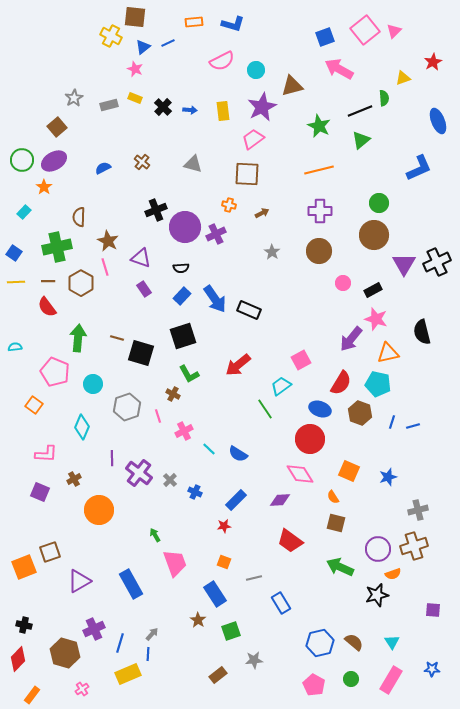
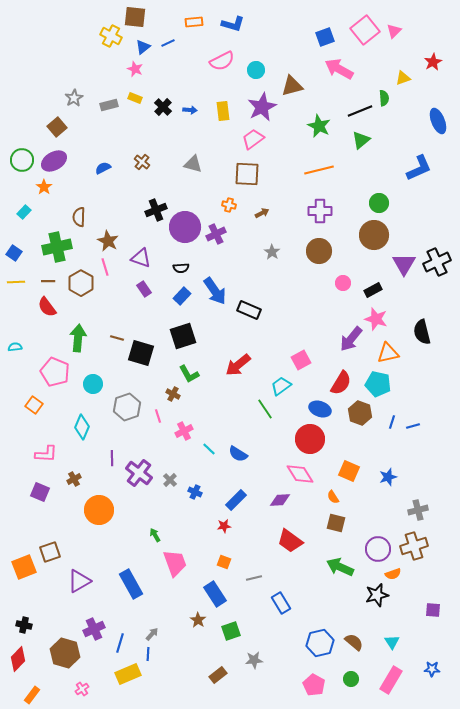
blue arrow at (215, 299): moved 8 px up
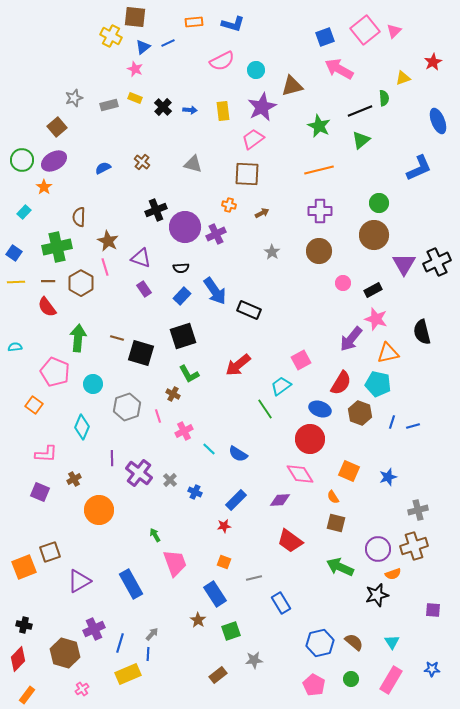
gray star at (74, 98): rotated 12 degrees clockwise
orange rectangle at (32, 695): moved 5 px left
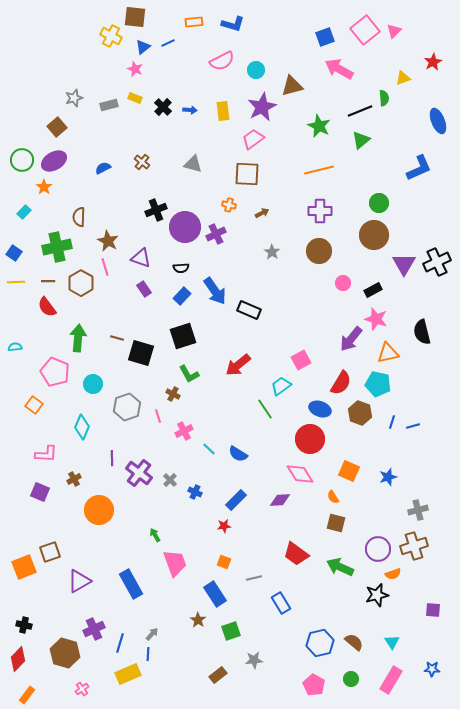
red trapezoid at (290, 541): moved 6 px right, 13 px down
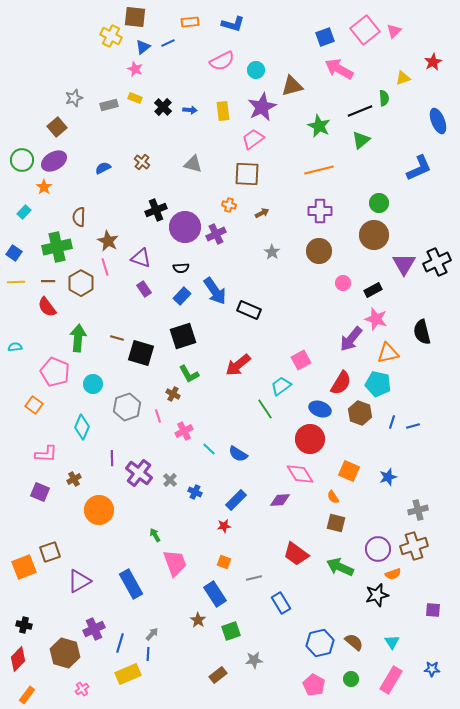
orange rectangle at (194, 22): moved 4 px left
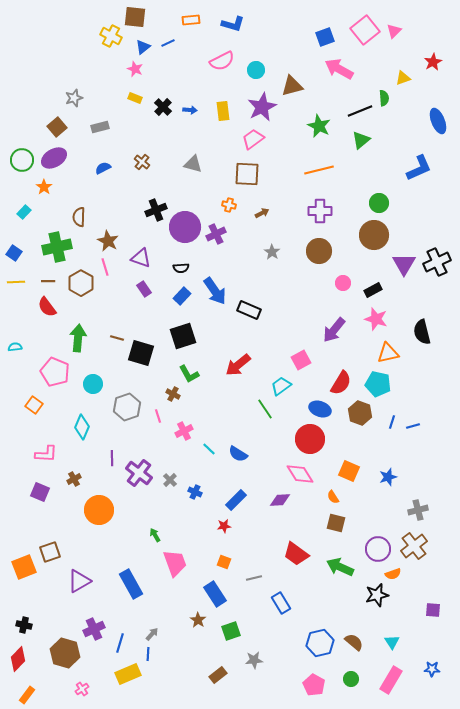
orange rectangle at (190, 22): moved 1 px right, 2 px up
gray rectangle at (109, 105): moved 9 px left, 22 px down
purple ellipse at (54, 161): moved 3 px up
purple arrow at (351, 339): moved 17 px left, 9 px up
brown cross at (414, 546): rotated 20 degrees counterclockwise
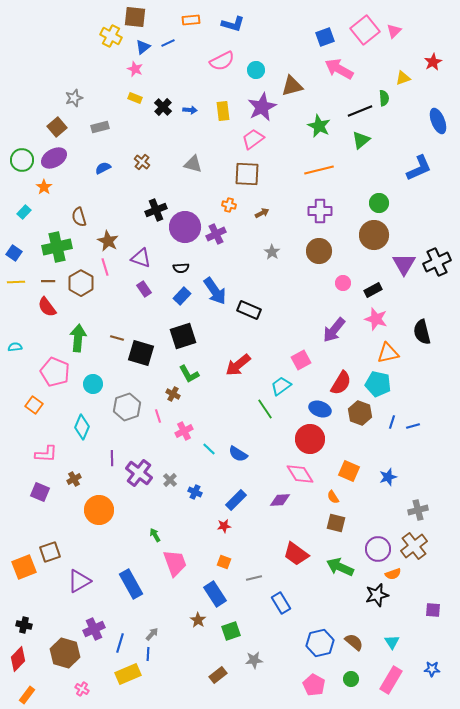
brown semicircle at (79, 217): rotated 18 degrees counterclockwise
pink cross at (82, 689): rotated 24 degrees counterclockwise
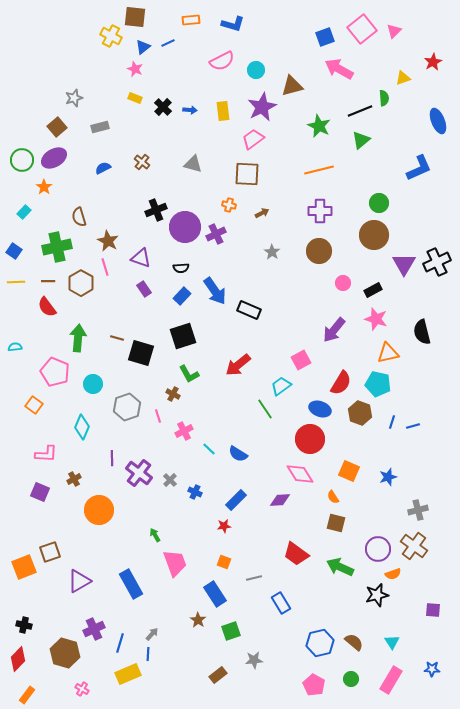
pink square at (365, 30): moved 3 px left, 1 px up
blue square at (14, 253): moved 2 px up
brown cross at (414, 546): rotated 16 degrees counterclockwise
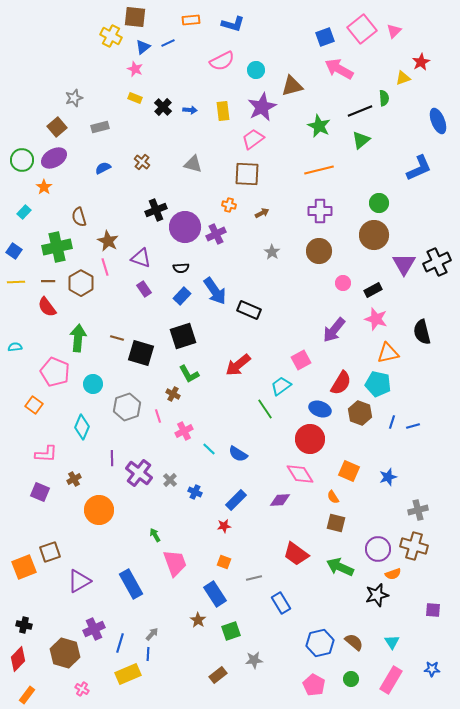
red star at (433, 62): moved 12 px left
brown cross at (414, 546): rotated 20 degrees counterclockwise
